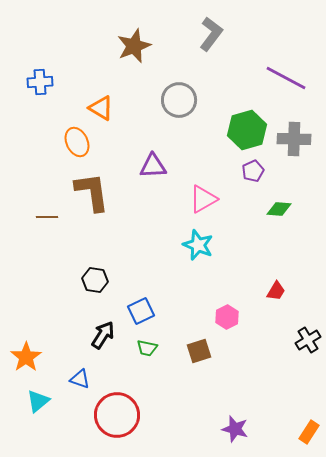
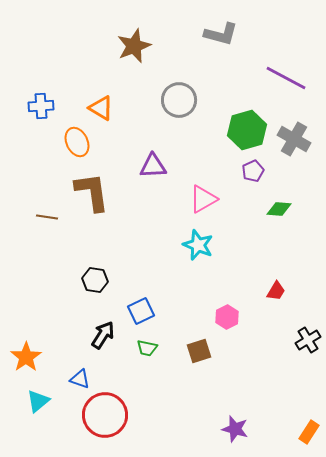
gray L-shape: moved 10 px right; rotated 68 degrees clockwise
blue cross: moved 1 px right, 24 px down
gray cross: rotated 28 degrees clockwise
brown line: rotated 10 degrees clockwise
red circle: moved 12 px left
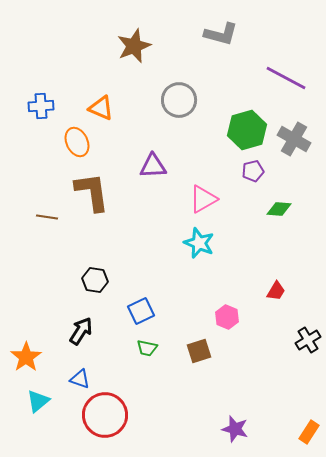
orange triangle: rotated 8 degrees counterclockwise
purple pentagon: rotated 10 degrees clockwise
cyan star: moved 1 px right, 2 px up
pink hexagon: rotated 10 degrees counterclockwise
black arrow: moved 22 px left, 4 px up
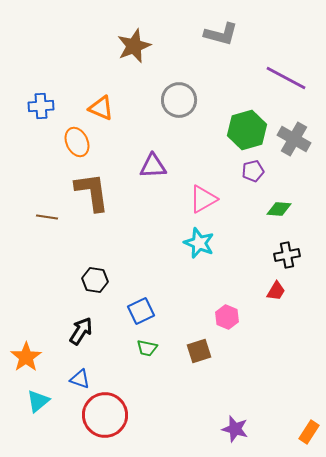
black cross: moved 21 px left, 85 px up; rotated 20 degrees clockwise
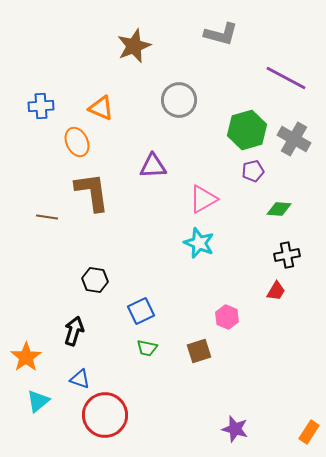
black arrow: moved 7 px left; rotated 16 degrees counterclockwise
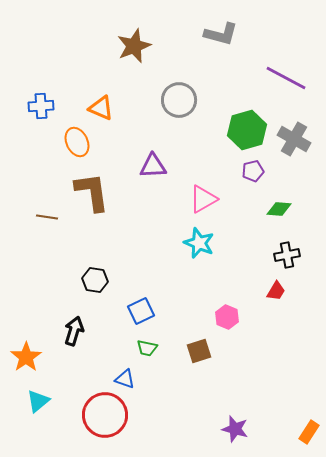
blue triangle: moved 45 px right
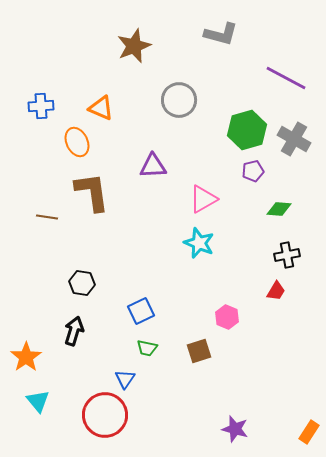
black hexagon: moved 13 px left, 3 px down
blue triangle: rotated 45 degrees clockwise
cyan triangle: rotated 30 degrees counterclockwise
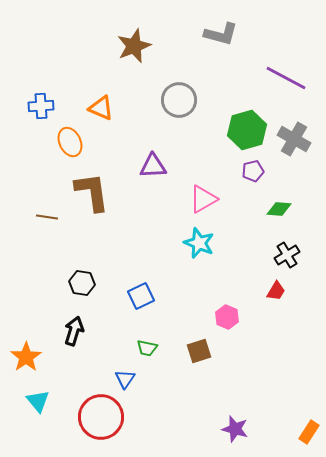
orange ellipse: moved 7 px left
black cross: rotated 20 degrees counterclockwise
blue square: moved 15 px up
red circle: moved 4 px left, 2 px down
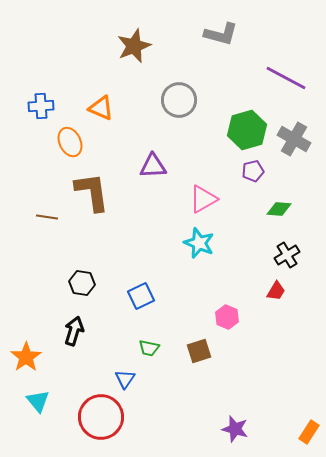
green trapezoid: moved 2 px right
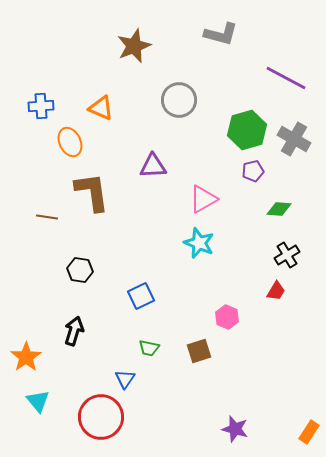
black hexagon: moved 2 px left, 13 px up
